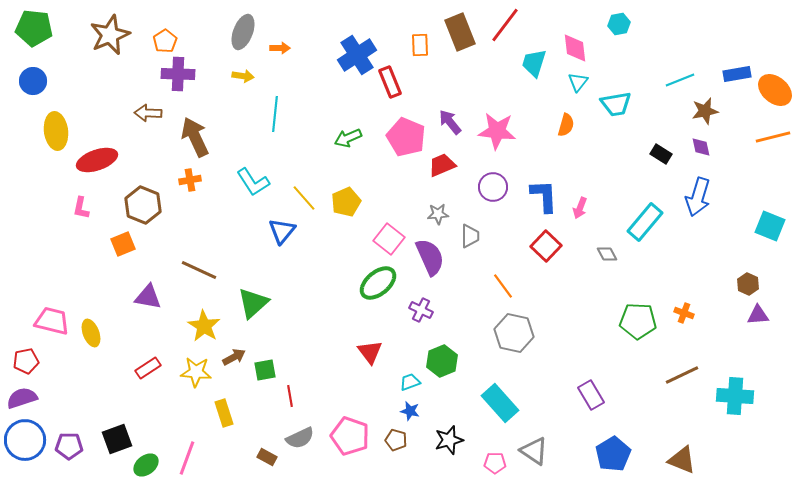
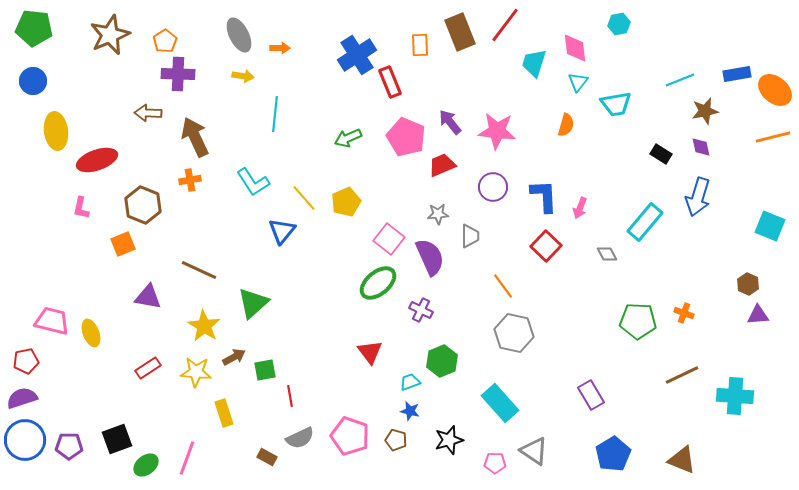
gray ellipse at (243, 32): moved 4 px left, 3 px down; rotated 48 degrees counterclockwise
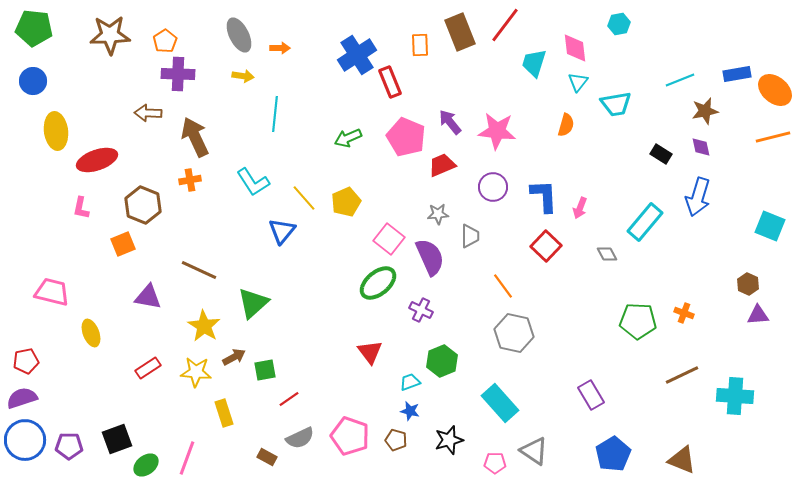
brown star at (110, 35): rotated 21 degrees clockwise
pink trapezoid at (52, 321): moved 29 px up
red line at (290, 396): moved 1 px left, 3 px down; rotated 65 degrees clockwise
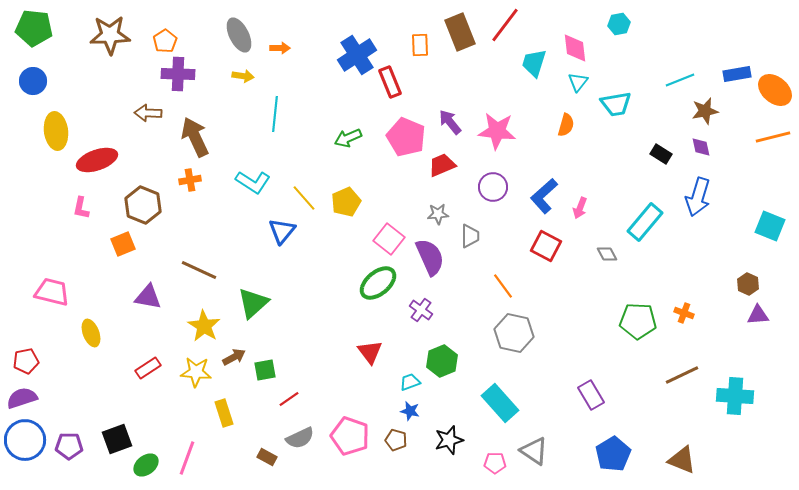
cyan L-shape at (253, 182): rotated 24 degrees counterclockwise
blue L-shape at (544, 196): rotated 129 degrees counterclockwise
red square at (546, 246): rotated 16 degrees counterclockwise
purple cross at (421, 310): rotated 10 degrees clockwise
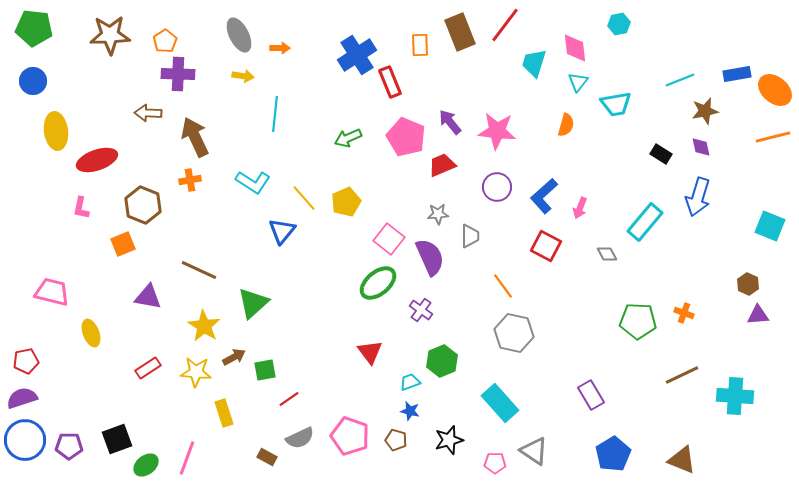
purple circle at (493, 187): moved 4 px right
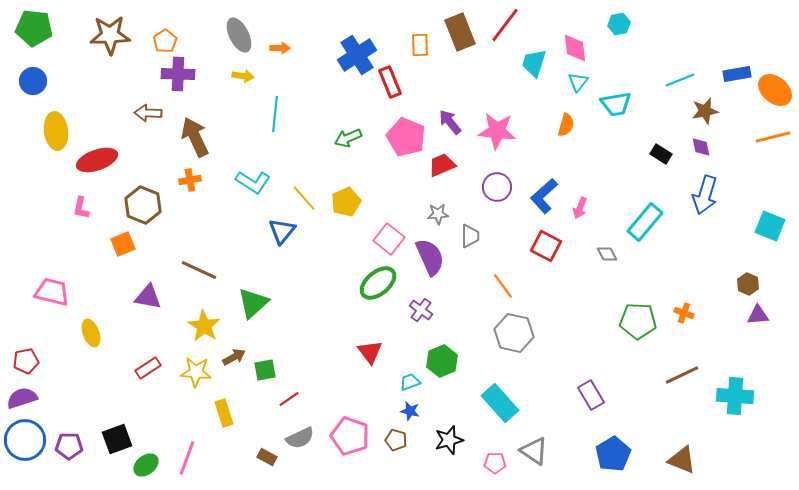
blue arrow at (698, 197): moved 7 px right, 2 px up
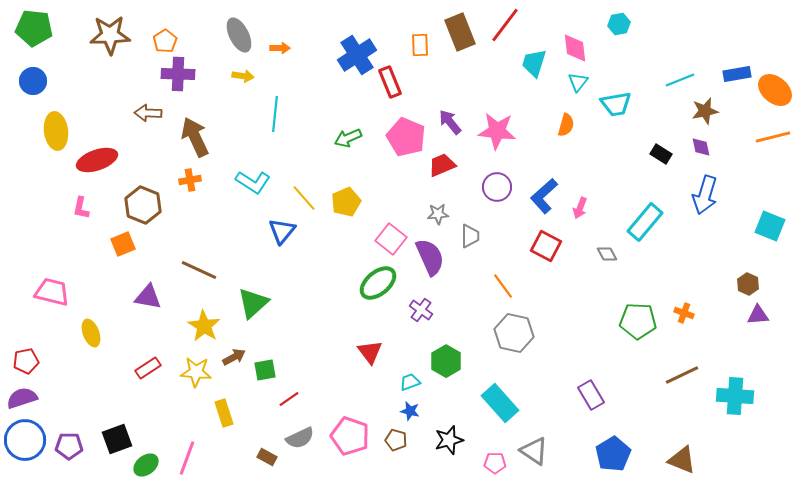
pink square at (389, 239): moved 2 px right
green hexagon at (442, 361): moved 4 px right; rotated 8 degrees counterclockwise
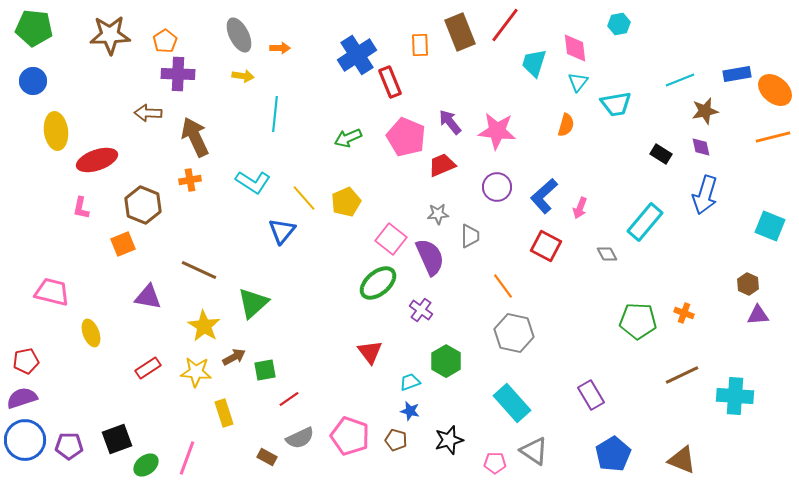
cyan rectangle at (500, 403): moved 12 px right
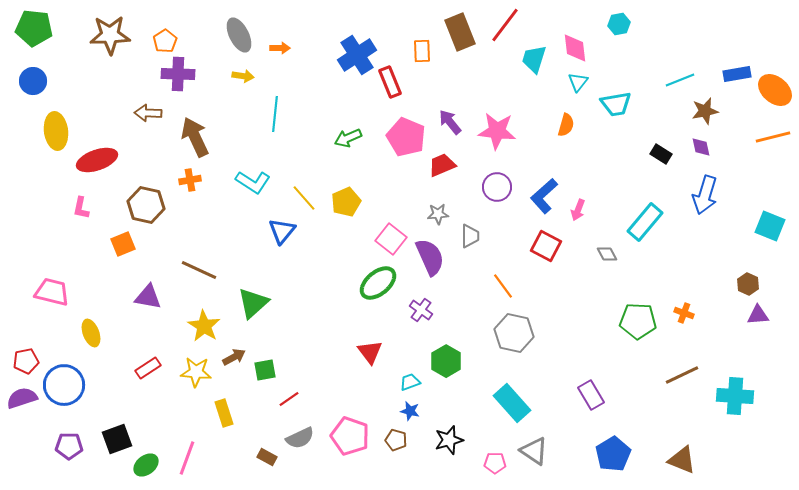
orange rectangle at (420, 45): moved 2 px right, 6 px down
cyan trapezoid at (534, 63): moved 4 px up
brown hexagon at (143, 205): moved 3 px right; rotated 9 degrees counterclockwise
pink arrow at (580, 208): moved 2 px left, 2 px down
blue circle at (25, 440): moved 39 px right, 55 px up
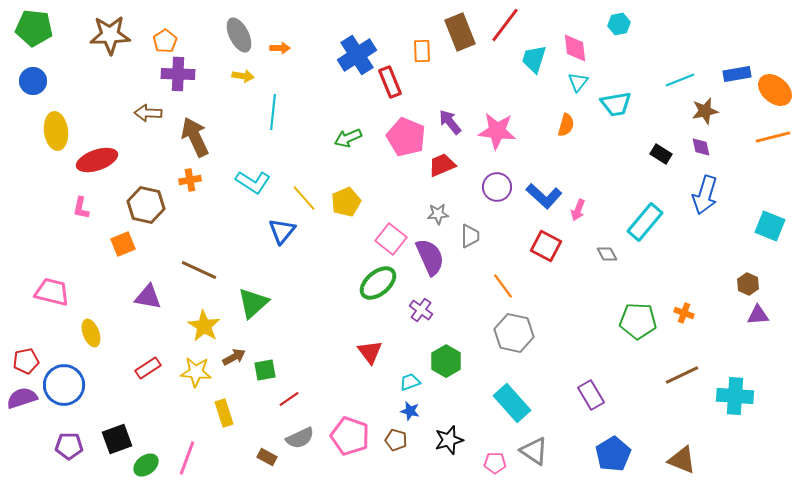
cyan line at (275, 114): moved 2 px left, 2 px up
blue L-shape at (544, 196): rotated 96 degrees counterclockwise
